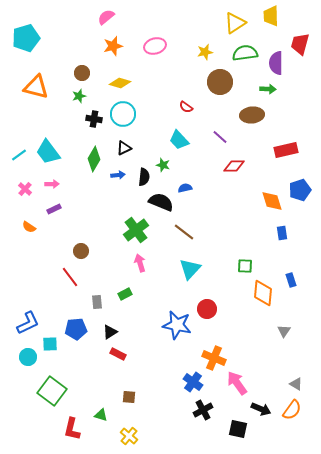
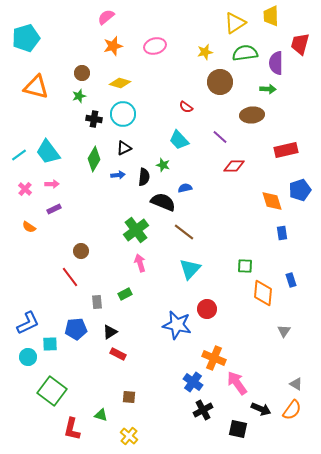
black semicircle at (161, 202): moved 2 px right
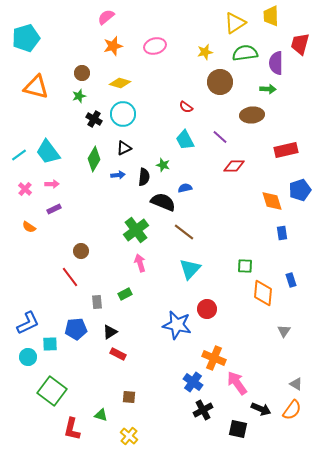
black cross at (94, 119): rotated 21 degrees clockwise
cyan trapezoid at (179, 140): moved 6 px right; rotated 15 degrees clockwise
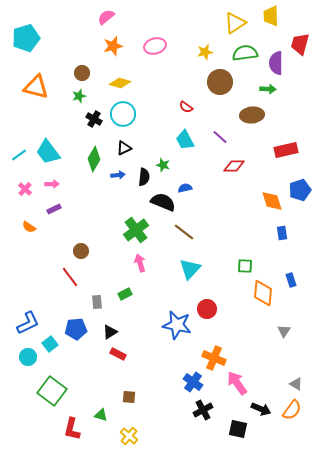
cyan square at (50, 344): rotated 35 degrees counterclockwise
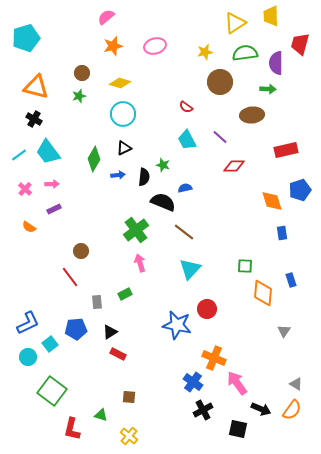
black cross at (94, 119): moved 60 px left
cyan trapezoid at (185, 140): moved 2 px right
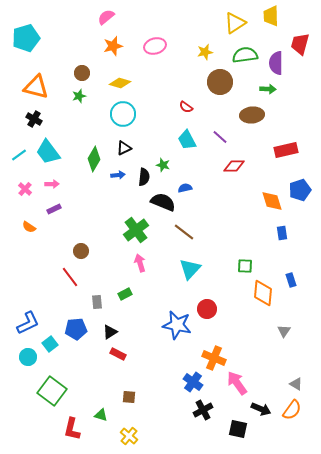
green semicircle at (245, 53): moved 2 px down
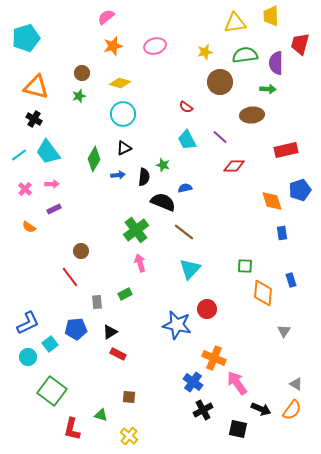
yellow triangle at (235, 23): rotated 25 degrees clockwise
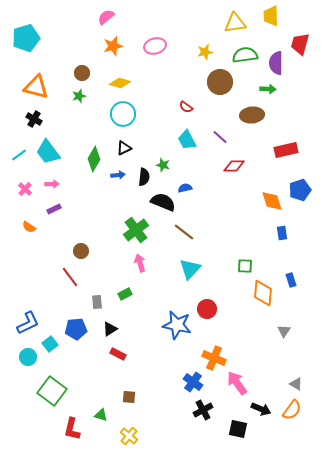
black triangle at (110, 332): moved 3 px up
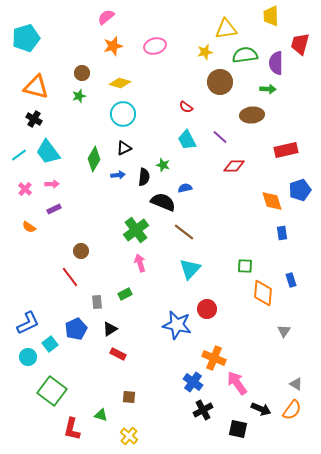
yellow triangle at (235, 23): moved 9 px left, 6 px down
blue pentagon at (76, 329): rotated 20 degrees counterclockwise
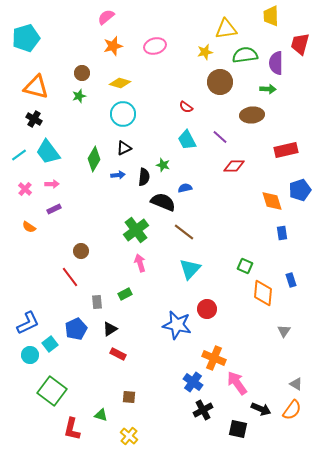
green square at (245, 266): rotated 21 degrees clockwise
cyan circle at (28, 357): moved 2 px right, 2 px up
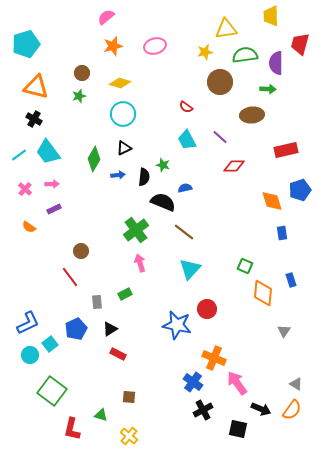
cyan pentagon at (26, 38): moved 6 px down
